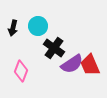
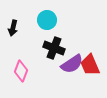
cyan circle: moved 9 px right, 6 px up
black cross: rotated 15 degrees counterclockwise
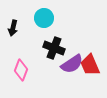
cyan circle: moved 3 px left, 2 px up
pink diamond: moved 1 px up
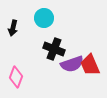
black cross: moved 1 px down
purple semicircle: rotated 15 degrees clockwise
pink diamond: moved 5 px left, 7 px down
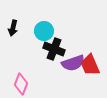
cyan circle: moved 13 px down
purple semicircle: moved 1 px right, 1 px up
pink diamond: moved 5 px right, 7 px down
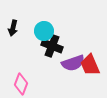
black cross: moved 2 px left, 3 px up
